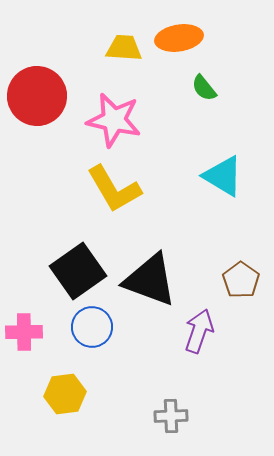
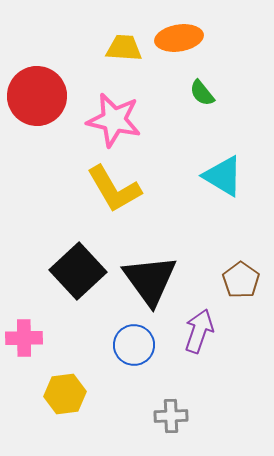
green semicircle: moved 2 px left, 5 px down
black square: rotated 8 degrees counterclockwise
black triangle: rotated 34 degrees clockwise
blue circle: moved 42 px right, 18 px down
pink cross: moved 6 px down
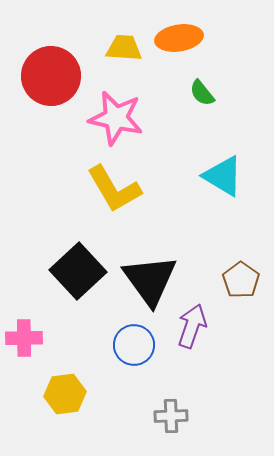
red circle: moved 14 px right, 20 px up
pink star: moved 2 px right, 2 px up
purple arrow: moved 7 px left, 5 px up
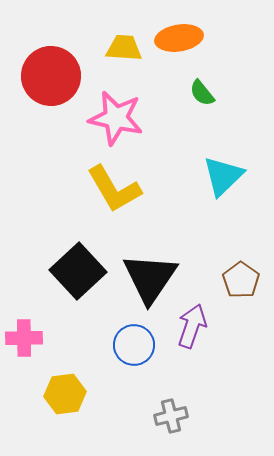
cyan triangle: rotated 45 degrees clockwise
black triangle: moved 2 px up; rotated 10 degrees clockwise
gray cross: rotated 12 degrees counterclockwise
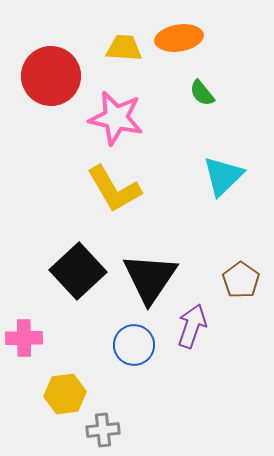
gray cross: moved 68 px left, 14 px down; rotated 8 degrees clockwise
